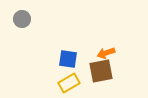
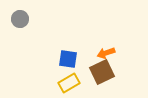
gray circle: moved 2 px left
brown square: moved 1 px right, 1 px down; rotated 15 degrees counterclockwise
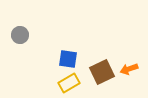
gray circle: moved 16 px down
orange arrow: moved 23 px right, 16 px down
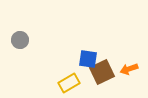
gray circle: moved 5 px down
blue square: moved 20 px right
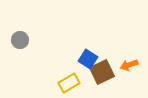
blue square: rotated 24 degrees clockwise
orange arrow: moved 4 px up
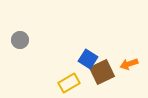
orange arrow: moved 1 px up
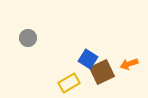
gray circle: moved 8 px right, 2 px up
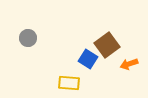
brown square: moved 5 px right, 27 px up; rotated 10 degrees counterclockwise
yellow rectangle: rotated 35 degrees clockwise
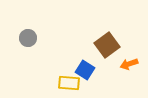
blue square: moved 3 px left, 11 px down
